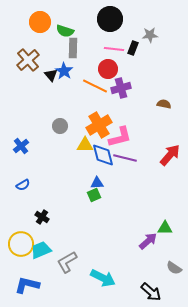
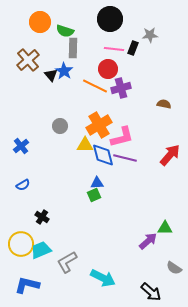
pink L-shape: moved 2 px right
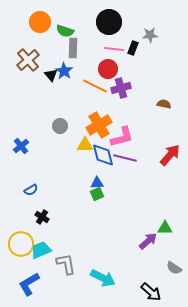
black circle: moved 1 px left, 3 px down
blue semicircle: moved 8 px right, 5 px down
green square: moved 3 px right, 1 px up
gray L-shape: moved 1 px left, 2 px down; rotated 110 degrees clockwise
blue L-shape: moved 2 px right, 1 px up; rotated 45 degrees counterclockwise
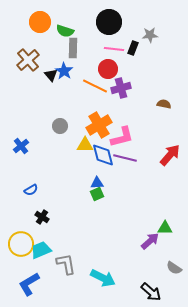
purple arrow: moved 2 px right
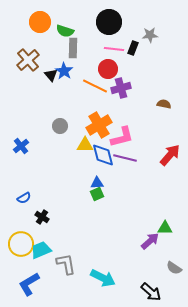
blue semicircle: moved 7 px left, 8 px down
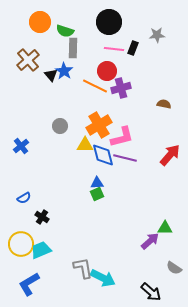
gray star: moved 7 px right
red circle: moved 1 px left, 2 px down
gray L-shape: moved 17 px right, 4 px down
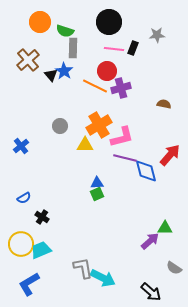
blue diamond: moved 43 px right, 16 px down
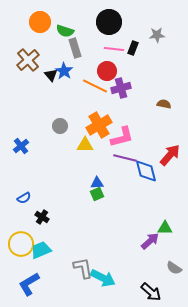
gray rectangle: moved 2 px right; rotated 18 degrees counterclockwise
